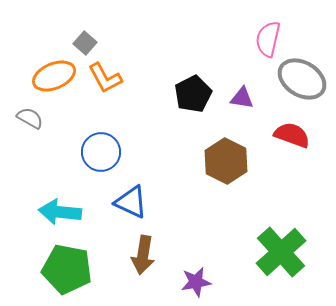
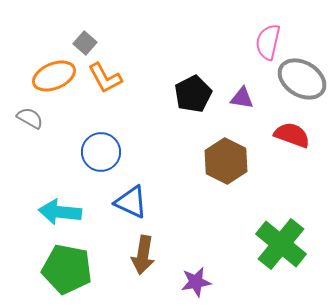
pink semicircle: moved 3 px down
green cross: moved 8 px up; rotated 9 degrees counterclockwise
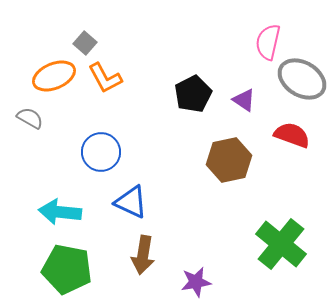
purple triangle: moved 2 px right, 2 px down; rotated 25 degrees clockwise
brown hexagon: moved 3 px right, 1 px up; rotated 21 degrees clockwise
